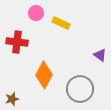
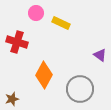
red cross: rotated 10 degrees clockwise
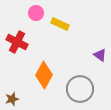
yellow rectangle: moved 1 px left, 1 px down
red cross: rotated 10 degrees clockwise
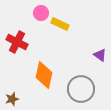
pink circle: moved 5 px right
orange diamond: rotated 16 degrees counterclockwise
gray circle: moved 1 px right
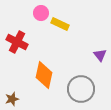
purple triangle: rotated 16 degrees clockwise
